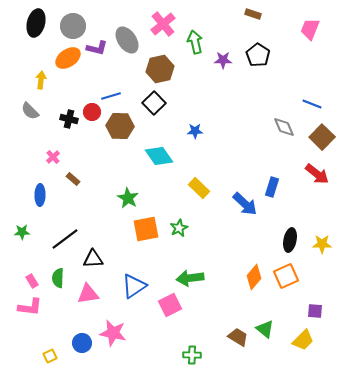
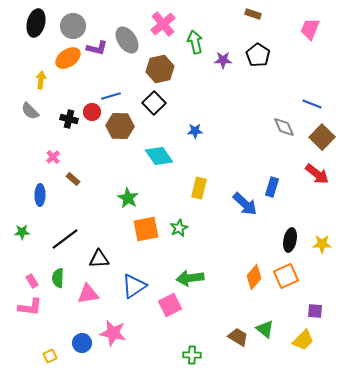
yellow rectangle at (199, 188): rotated 60 degrees clockwise
black triangle at (93, 259): moved 6 px right
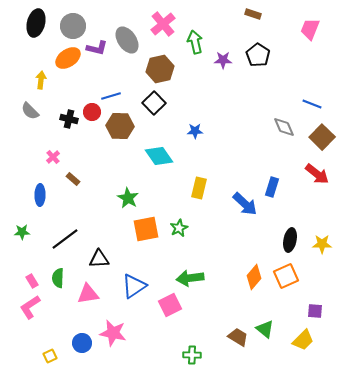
pink L-shape at (30, 307): rotated 140 degrees clockwise
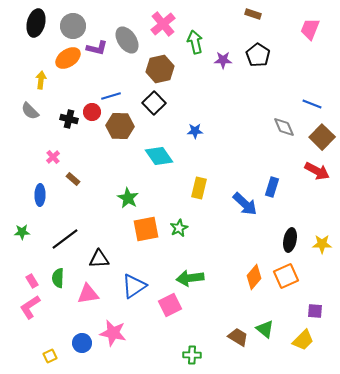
red arrow at (317, 174): moved 3 px up; rotated 10 degrees counterclockwise
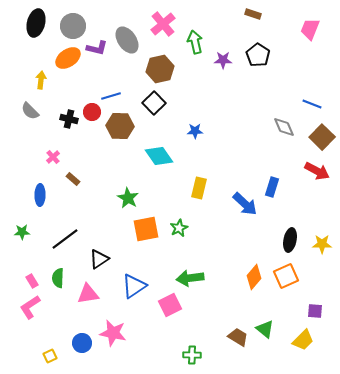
black triangle at (99, 259): rotated 30 degrees counterclockwise
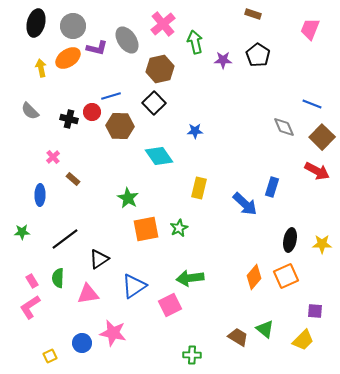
yellow arrow at (41, 80): moved 12 px up; rotated 18 degrees counterclockwise
